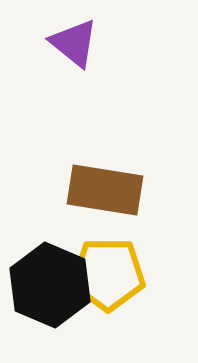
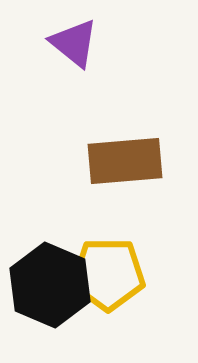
brown rectangle: moved 20 px right, 29 px up; rotated 14 degrees counterclockwise
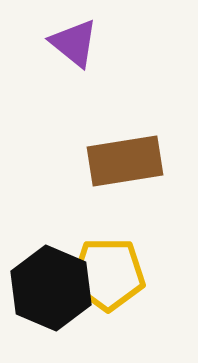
brown rectangle: rotated 4 degrees counterclockwise
black hexagon: moved 1 px right, 3 px down
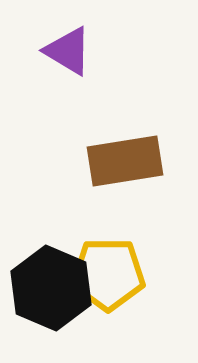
purple triangle: moved 6 px left, 8 px down; rotated 8 degrees counterclockwise
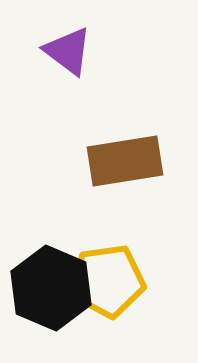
purple triangle: rotated 6 degrees clockwise
yellow pentagon: moved 7 px down; rotated 8 degrees counterclockwise
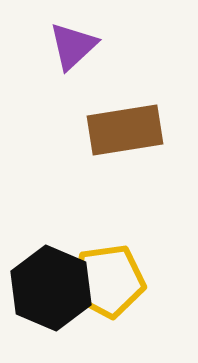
purple triangle: moved 5 px right, 5 px up; rotated 40 degrees clockwise
brown rectangle: moved 31 px up
